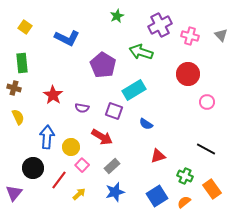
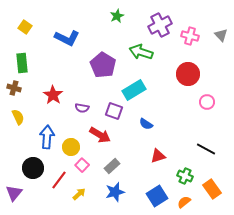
red arrow: moved 2 px left, 2 px up
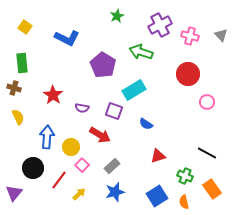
black line: moved 1 px right, 4 px down
orange semicircle: rotated 64 degrees counterclockwise
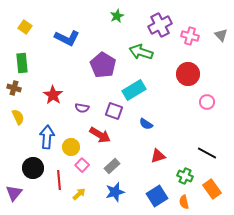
red line: rotated 42 degrees counterclockwise
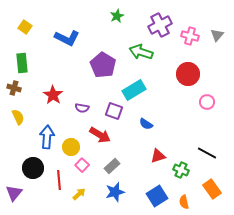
gray triangle: moved 4 px left; rotated 24 degrees clockwise
green cross: moved 4 px left, 6 px up
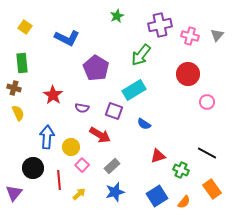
purple cross: rotated 15 degrees clockwise
green arrow: moved 3 px down; rotated 70 degrees counterclockwise
purple pentagon: moved 7 px left, 3 px down
yellow semicircle: moved 4 px up
blue semicircle: moved 2 px left
orange semicircle: rotated 128 degrees counterclockwise
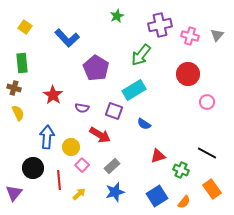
blue L-shape: rotated 20 degrees clockwise
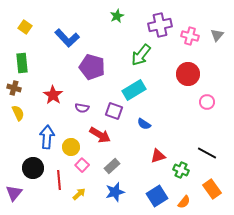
purple pentagon: moved 4 px left, 1 px up; rotated 15 degrees counterclockwise
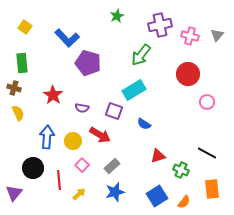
purple pentagon: moved 4 px left, 4 px up
yellow circle: moved 2 px right, 6 px up
orange rectangle: rotated 30 degrees clockwise
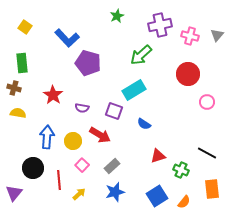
green arrow: rotated 10 degrees clockwise
yellow semicircle: rotated 56 degrees counterclockwise
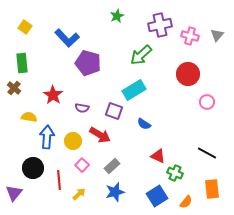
brown cross: rotated 24 degrees clockwise
yellow semicircle: moved 11 px right, 4 px down
red triangle: rotated 42 degrees clockwise
green cross: moved 6 px left, 3 px down
orange semicircle: moved 2 px right
